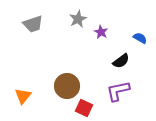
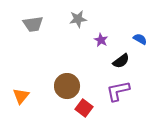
gray star: rotated 18 degrees clockwise
gray trapezoid: rotated 10 degrees clockwise
purple star: moved 8 px down
blue semicircle: moved 1 px down
orange triangle: moved 2 px left
red square: rotated 12 degrees clockwise
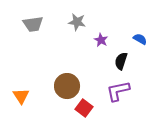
gray star: moved 1 px left, 3 px down; rotated 18 degrees clockwise
black semicircle: rotated 144 degrees clockwise
orange triangle: rotated 12 degrees counterclockwise
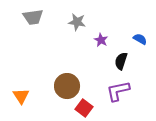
gray trapezoid: moved 7 px up
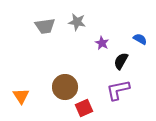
gray trapezoid: moved 12 px right, 9 px down
purple star: moved 1 px right, 3 px down
black semicircle: rotated 12 degrees clockwise
brown circle: moved 2 px left, 1 px down
purple L-shape: moved 1 px up
red square: rotated 30 degrees clockwise
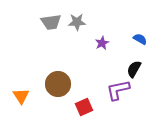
gray star: rotated 12 degrees counterclockwise
gray trapezoid: moved 6 px right, 4 px up
purple star: rotated 16 degrees clockwise
black semicircle: moved 13 px right, 8 px down
brown circle: moved 7 px left, 3 px up
red square: moved 1 px up
